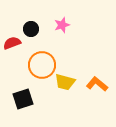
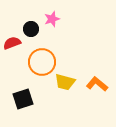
pink star: moved 10 px left, 6 px up
orange circle: moved 3 px up
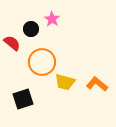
pink star: rotated 21 degrees counterclockwise
red semicircle: rotated 60 degrees clockwise
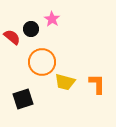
red semicircle: moved 6 px up
orange L-shape: rotated 50 degrees clockwise
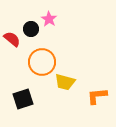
pink star: moved 3 px left
red semicircle: moved 2 px down
orange L-shape: moved 12 px down; rotated 95 degrees counterclockwise
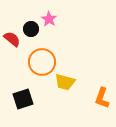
orange L-shape: moved 5 px right, 2 px down; rotated 65 degrees counterclockwise
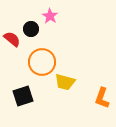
pink star: moved 1 px right, 3 px up
black square: moved 3 px up
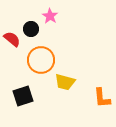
orange circle: moved 1 px left, 2 px up
orange L-shape: rotated 25 degrees counterclockwise
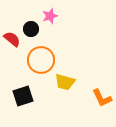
pink star: rotated 21 degrees clockwise
orange L-shape: rotated 20 degrees counterclockwise
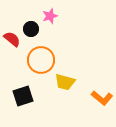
orange L-shape: rotated 25 degrees counterclockwise
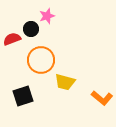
pink star: moved 3 px left
red semicircle: rotated 60 degrees counterclockwise
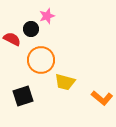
red semicircle: rotated 48 degrees clockwise
